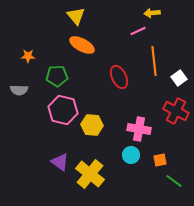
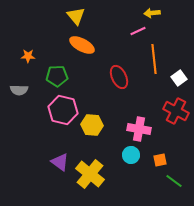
orange line: moved 2 px up
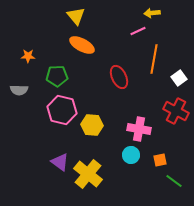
orange line: rotated 16 degrees clockwise
pink hexagon: moved 1 px left
yellow cross: moved 2 px left
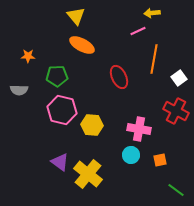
green line: moved 2 px right, 9 px down
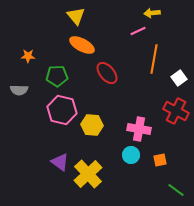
red ellipse: moved 12 px left, 4 px up; rotated 15 degrees counterclockwise
yellow cross: rotated 8 degrees clockwise
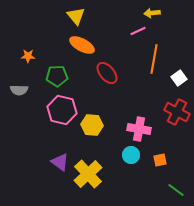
red cross: moved 1 px right, 1 px down
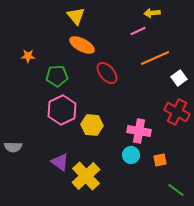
orange line: moved 1 px right, 1 px up; rotated 56 degrees clockwise
gray semicircle: moved 6 px left, 57 px down
pink hexagon: rotated 20 degrees clockwise
pink cross: moved 2 px down
yellow cross: moved 2 px left, 2 px down
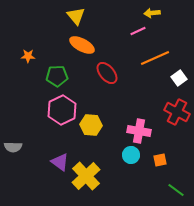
yellow hexagon: moved 1 px left
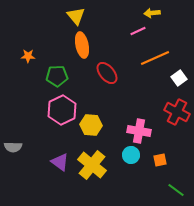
orange ellipse: rotated 50 degrees clockwise
yellow cross: moved 6 px right, 11 px up; rotated 8 degrees counterclockwise
